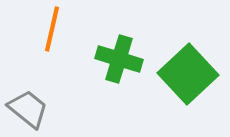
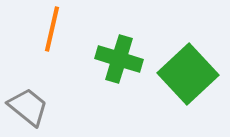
gray trapezoid: moved 2 px up
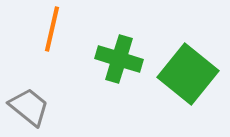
green square: rotated 8 degrees counterclockwise
gray trapezoid: moved 1 px right
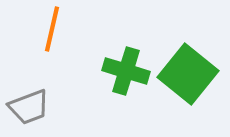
green cross: moved 7 px right, 12 px down
gray trapezoid: rotated 120 degrees clockwise
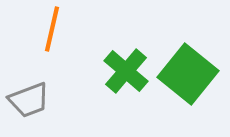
green cross: rotated 24 degrees clockwise
gray trapezoid: moved 7 px up
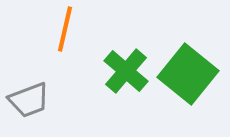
orange line: moved 13 px right
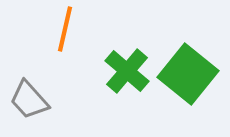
green cross: moved 1 px right
gray trapezoid: rotated 69 degrees clockwise
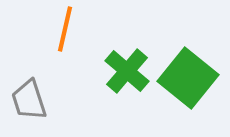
green square: moved 4 px down
gray trapezoid: rotated 24 degrees clockwise
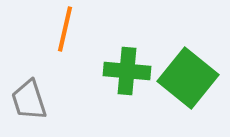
green cross: rotated 36 degrees counterclockwise
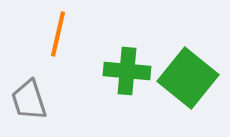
orange line: moved 7 px left, 5 px down
